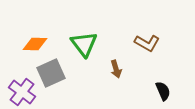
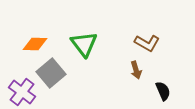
brown arrow: moved 20 px right, 1 px down
gray square: rotated 16 degrees counterclockwise
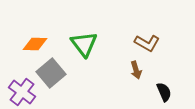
black semicircle: moved 1 px right, 1 px down
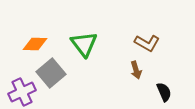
purple cross: rotated 28 degrees clockwise
